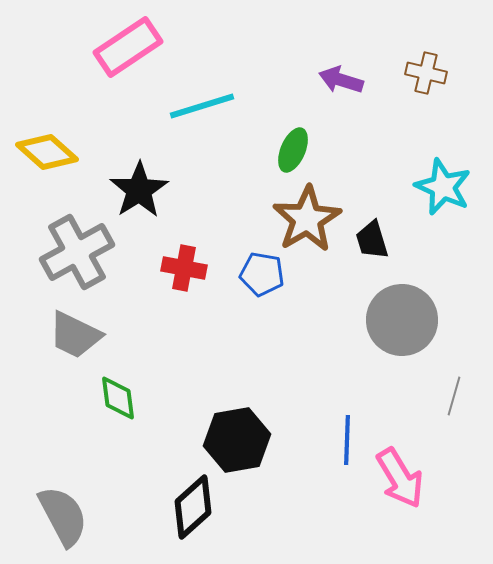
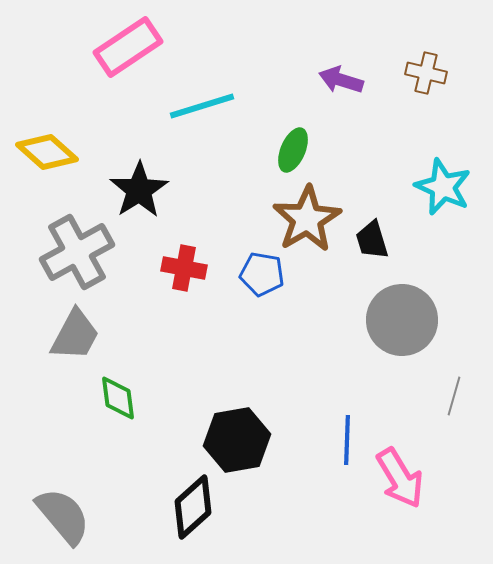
gray trapezoid: rotated 88 degrees counterclockwise
gray semicircle: rotated 12 degrees counterclockwise
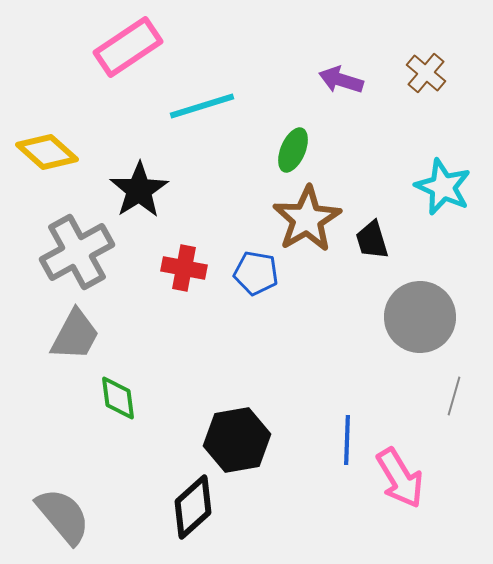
brown cross: rotated 27 degrees clockwise
blue pentagon: moved 6 px left, 1 px up
gray circle: moved 18 px right, 3 px up
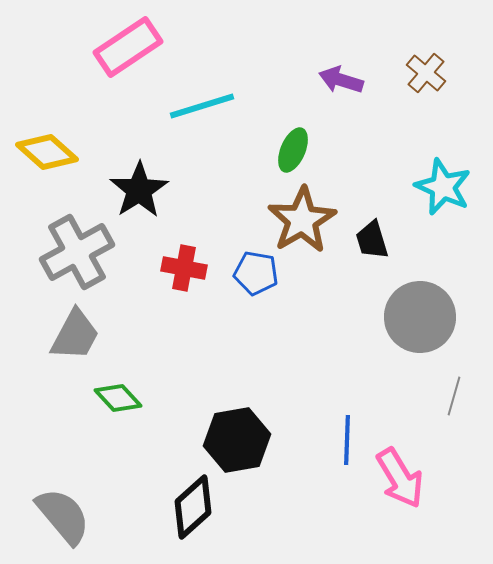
brown star: moved 5 px left, 1 px down
green diamond: rotated 36 degrees counterclockwise
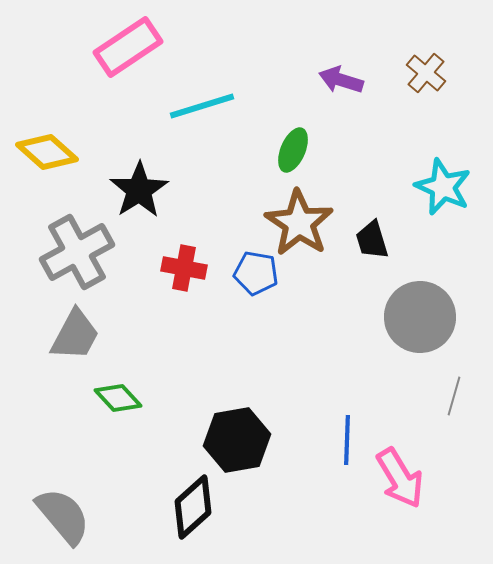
brown star: moved 3 px left, 3 px down; rotated 8 degrees counterclockwise
